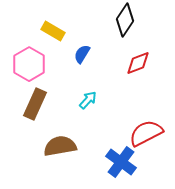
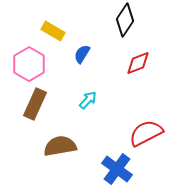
blue cross: moved 4 px left, 7 px down
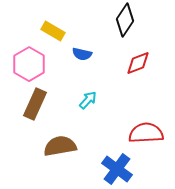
blue semicircle: rotated 108 degrees counterclockwise
red semicircle: rotated 24 degrees clockwise
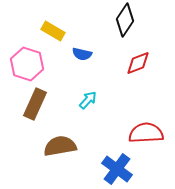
pink hexagon: moved 2 px left; rotated 12 degrees counterclockwise
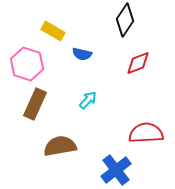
blue cross: moved 1 px left, 1 px down; rotated 16 degrees clockwise
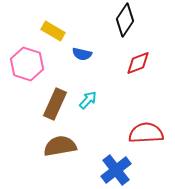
brown rectangle: moved 20 px right
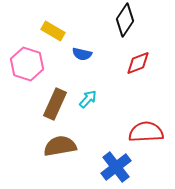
cyan arrow: moved 1 px up
red semicircle: moved 1 px up
blue cross: moved 3 px up
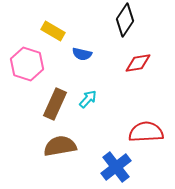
red diamond: rotated 12 degrees clockwise
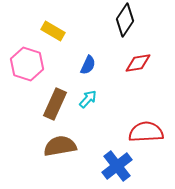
blue semicircle: moved 6 px right, 11 px down; rotated 78 degrees counterclockwise
blue cross: moved 1 px right, 1 px up
